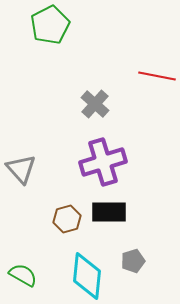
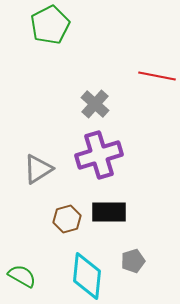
purple cross: moved 4 px left, 7 px up
gray triangle: moved 17 px right; rotated 40 degrees clockwise
green semicircle: moved 1 px left, 1 px down
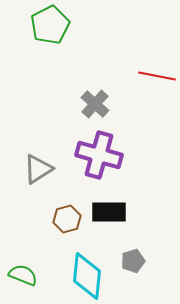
purple cross: rotated 33 degrees clockwise
green semicircle: moved 1 px right, 1 px up; rotated 8 degrees counterclockwise
